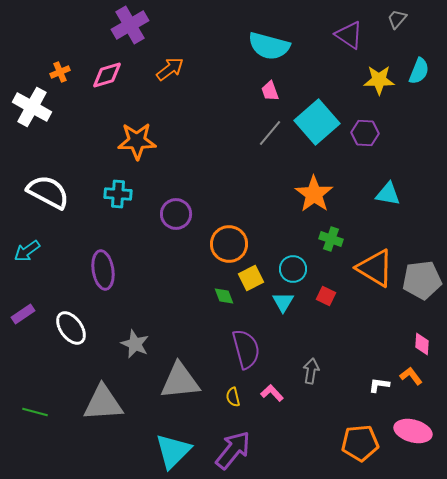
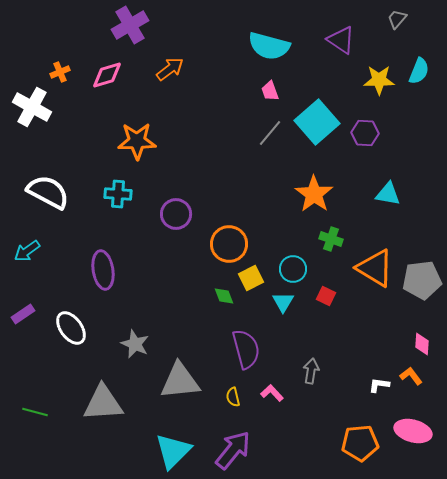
purple triangle at (349, 35): moved 8 px left, 5 px down
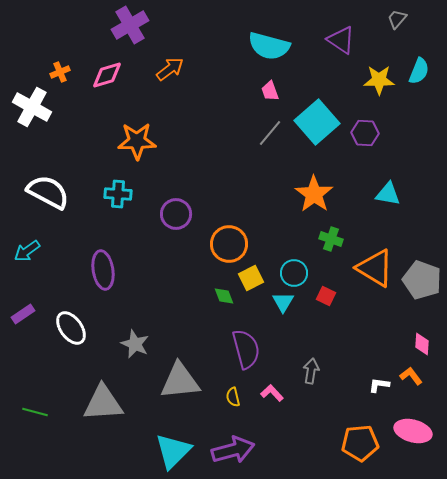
cyan circle at (293, 269): moved 1 px right, 4 px down
gray pentagon at (422, 280): rotated 27 degrees clockwise
purple arrow at (233, 450): rotated 36 degrees clockwise
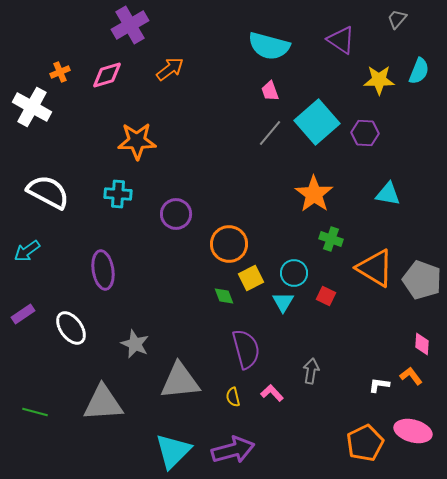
orange pentagon at (360, 443): moved 5 px right; rotated 21 degrees counterclockwise
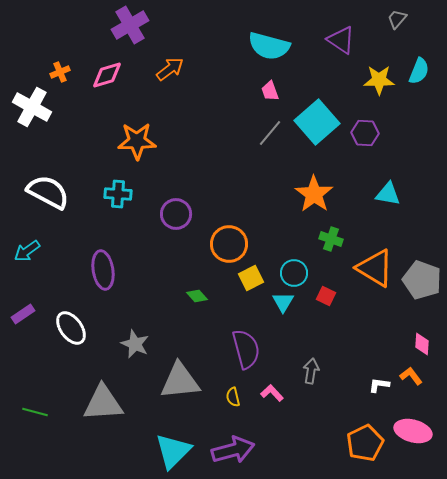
green diamond at (224, 296): moved 27 px left; rotated 20 degrees counterclockwise
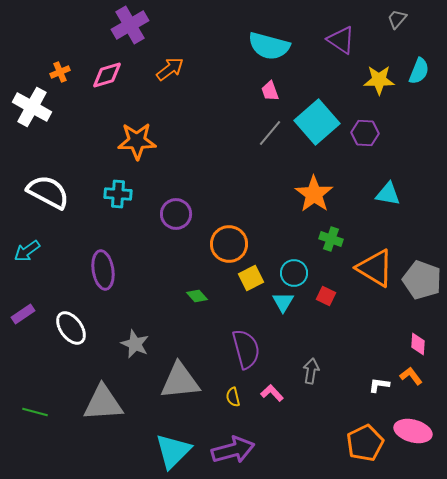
pink diamond at (422, 344): moved 4 px left
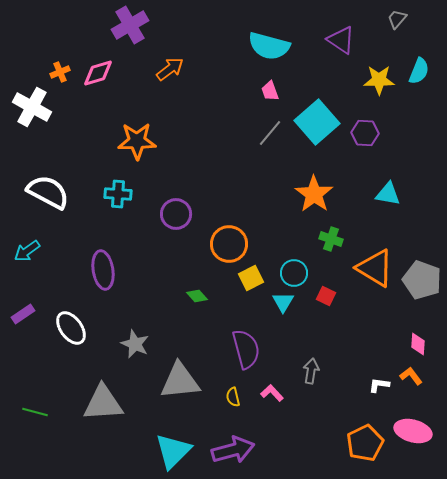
pink diamond at (107, 75): moved 9 px left, 2 px up
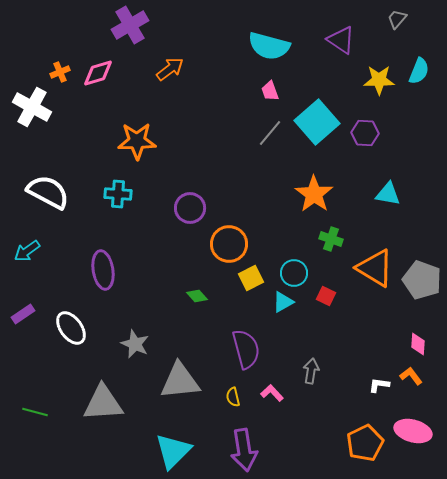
purple circle at (176, 214): moved 14 px right, 6 px up
cyan triangle at (283, 302): rotated 30 degrees clockwise
purple arrow at (233, 450): moved 11 px right; rotated 96 degrees clockwise
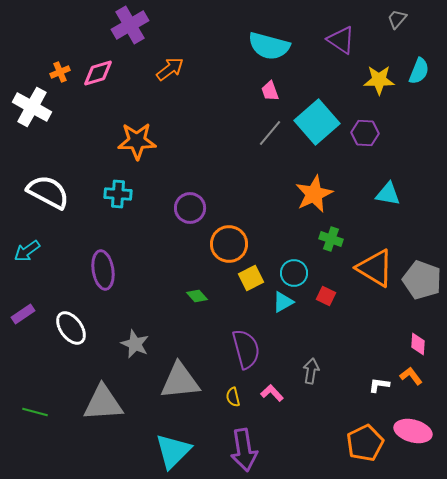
orange star at (314, 194): rotated 12 degrees clockwise
